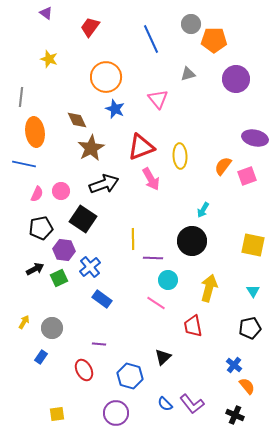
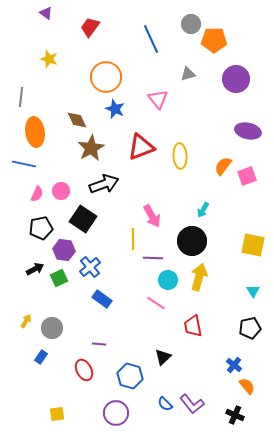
purple ellipse at (255, 138): moved 7 px left, 7 px up
pink arrow at (151, 179): moved 1 px right, 37 px down
yellow arrow at (209, 288): moved 10 px left, 11 px up
yellow arrow at (24, 322): moved 2 px right, 1 px up
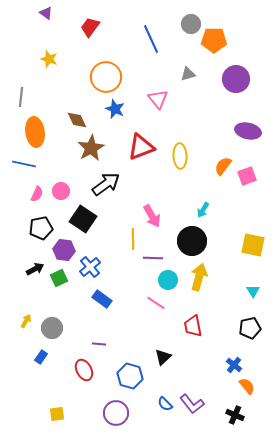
black arrow at (104, 184): moved 2 px right; rotated 16 degrees counterclockwise
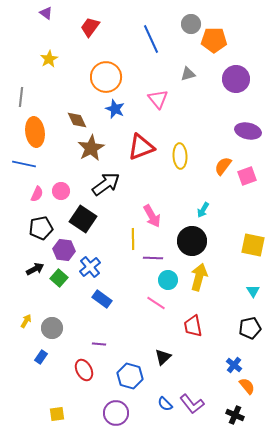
yellow star at (49, 59): rotated 24 degrees clockwise
green square at (59, 278): rotated 24 degrees counterclockwise
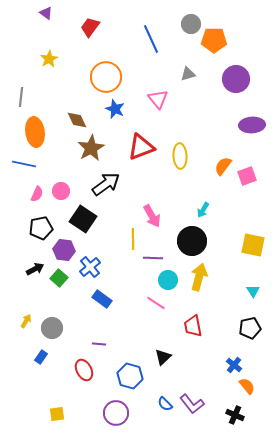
purple ellipse at (248, 131): moved 4 px right, 6 px up; rotated 15 degrees counterclockwise
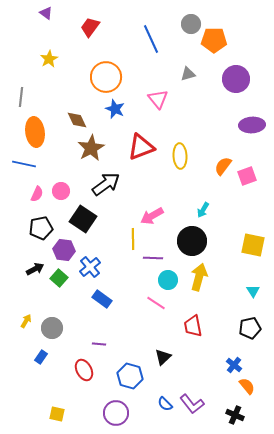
pink arrow at (152, 216): rotated 90 degrees clockwise
yellow square at (57, 414): rotated 21 degrees clockwise
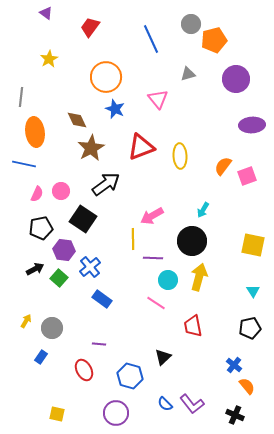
orange pentagon at (214, 40): rotated 15 degrees counterclockwise
